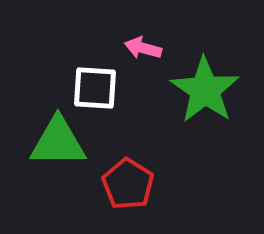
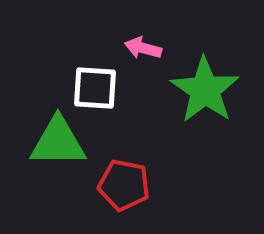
red pentagon: moved 4 px left, 1 px down; rotated 21 degrees counterclockwise
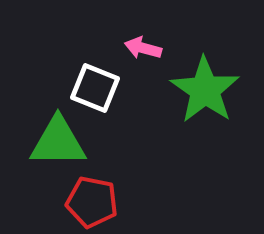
white square: rotated 18 degrees clockwise
red pentagon: moved 32 px left, 17 px down
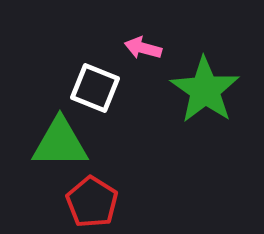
green triangle: moved 2 px right, 1 px down
red pentagon: rotated 21 degrees clockwise
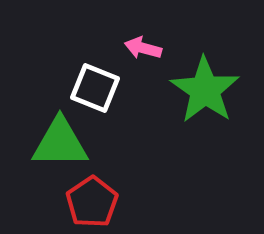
red pentagon: rotated 6 degrees clockwise
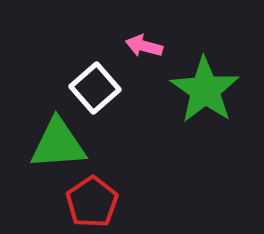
pink arrow: moved 1 px right, 2 px up
white square: rotated 27 degrees clockwise
green triangle: moved 2 px left, 1 px down; rotated 4 degrees counterclockwise
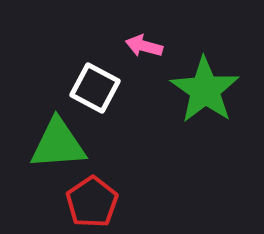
white square: rotated 21 degrees counterclockwise
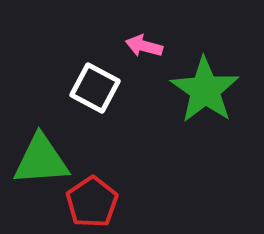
green triangle: moved 17 px left, 16 px down
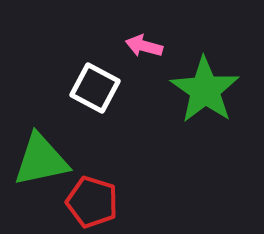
green triangle: rotated 8 degrees counterclockwise
red pentagon: rotated 21 degrees counterclockwise
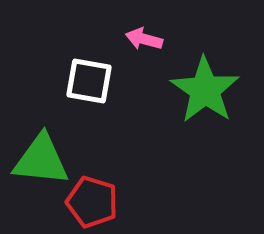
pink arrow: moved 7 px up
white square: moved 6 px left, 7 px up; rotated 18 degrees counterclockwise
green triangle: rotated 18 degrees clockwise
